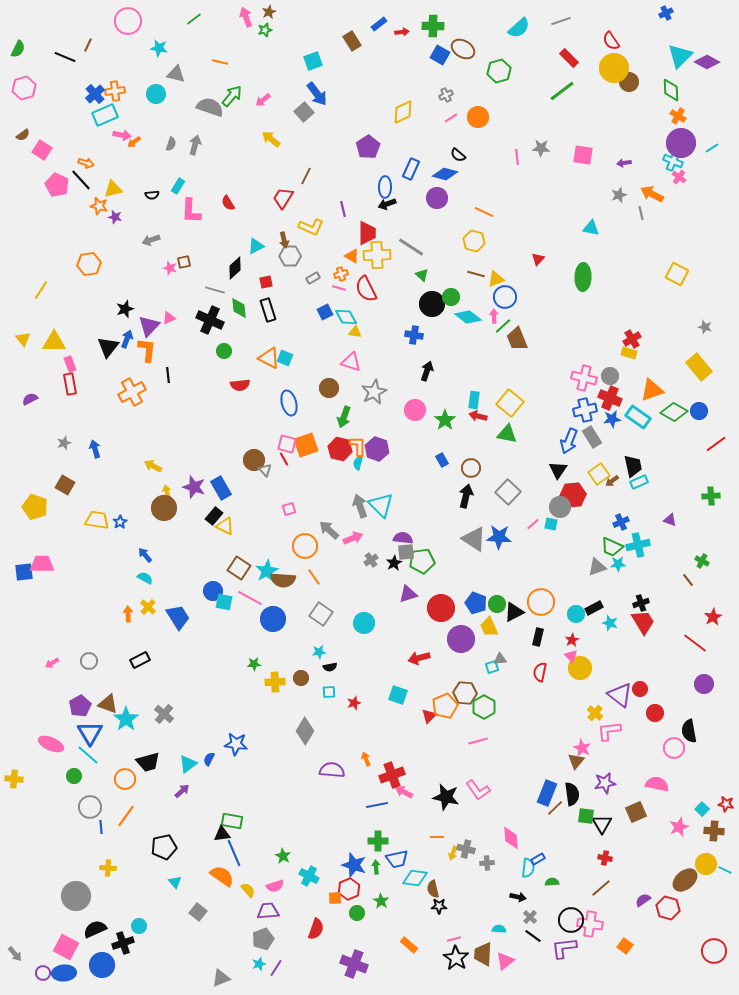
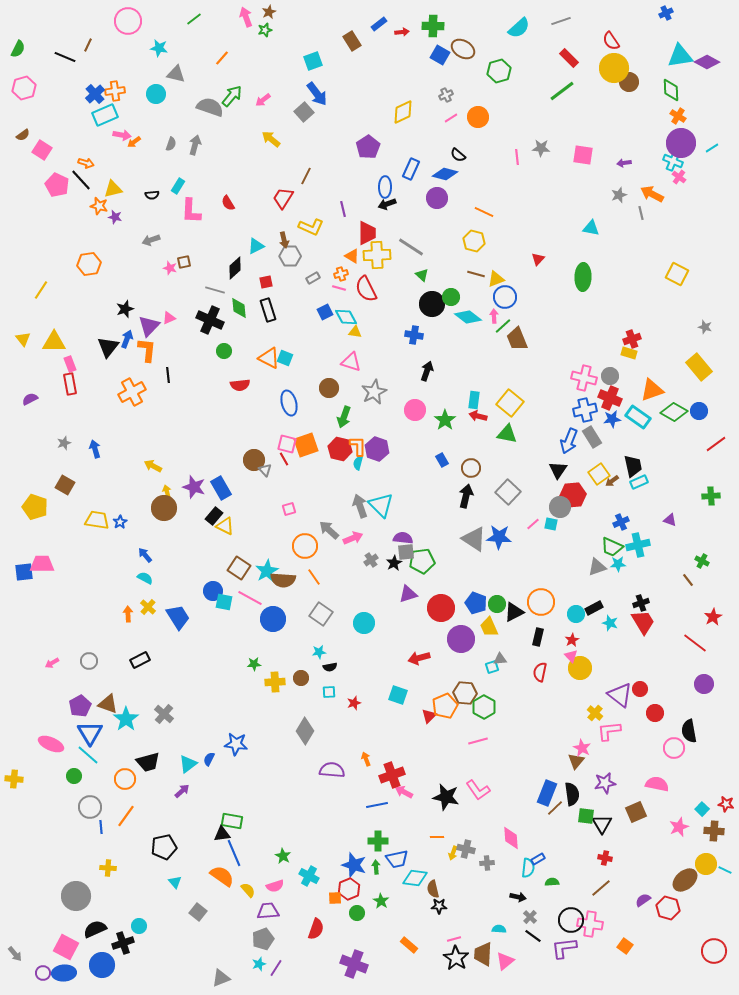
cyan triangle at (680, 56): rotated 36 degrees clockwise
orange line at (220, 62): moved 2 px right, 4 px up; rotated 63 degrees counterclockwise
red cross at (632, 339): rotated 12 degrees clockwise
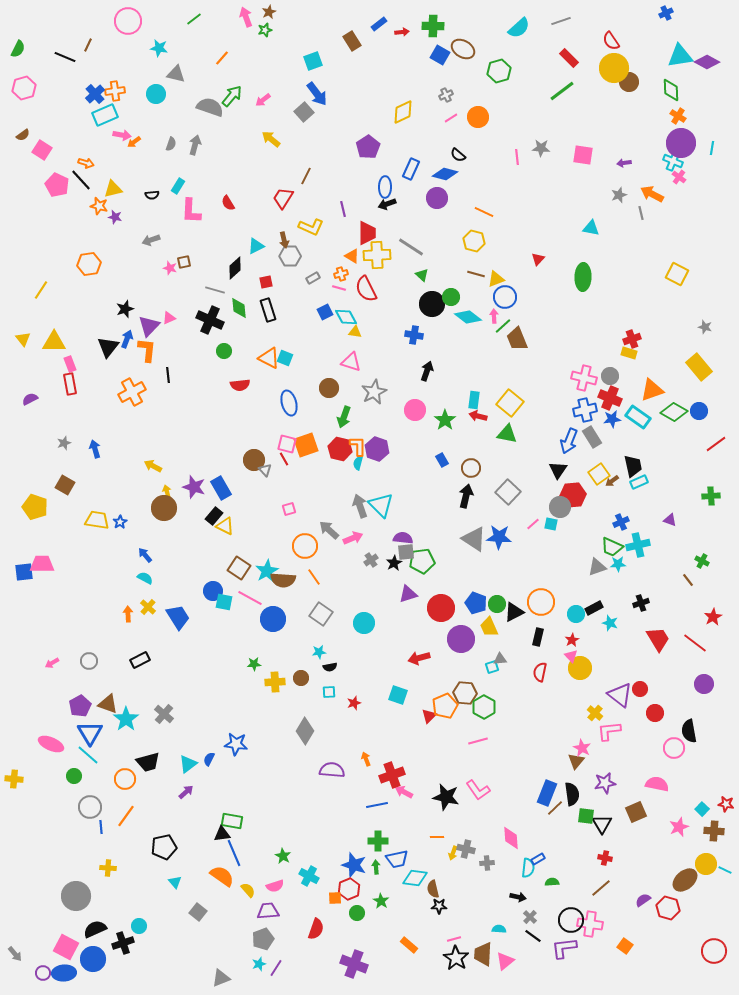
cyan line at (712, 148): rotated 48 degrees counterclockwise
red trapezoid at (643, 622): moved 15 px right, 17 px down
purple arrow at (182, 791): moved 4 px right, 1 px down
blue circle at (102, 965): moved 9 px left, 6 px up
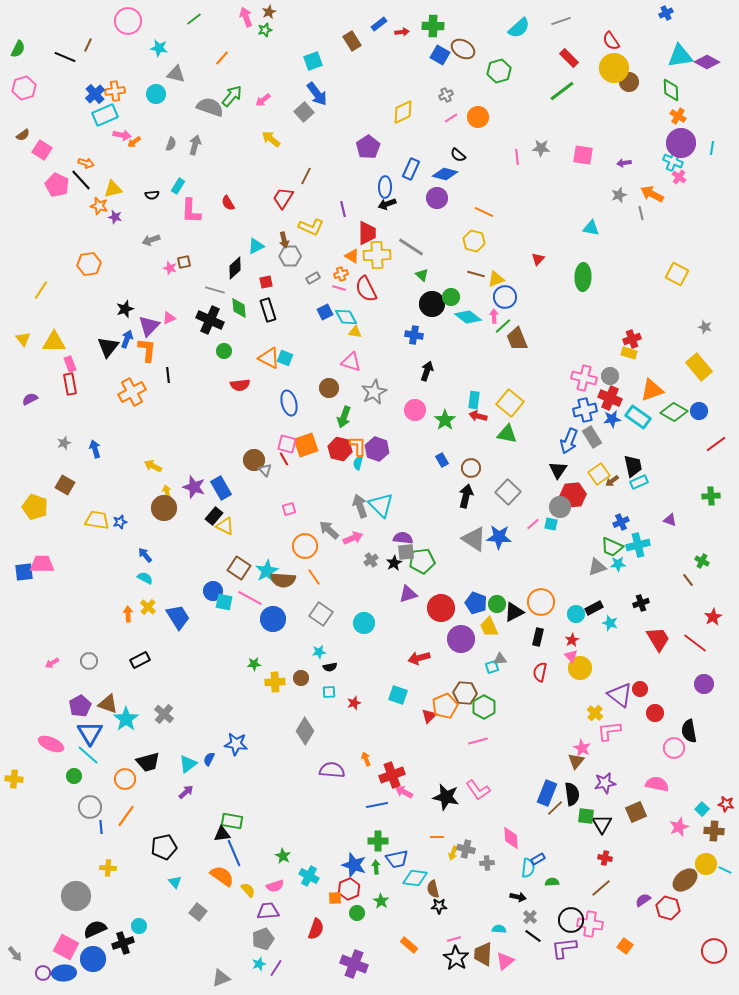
blue star at (120, 522): rotated 16 degrees clockwise
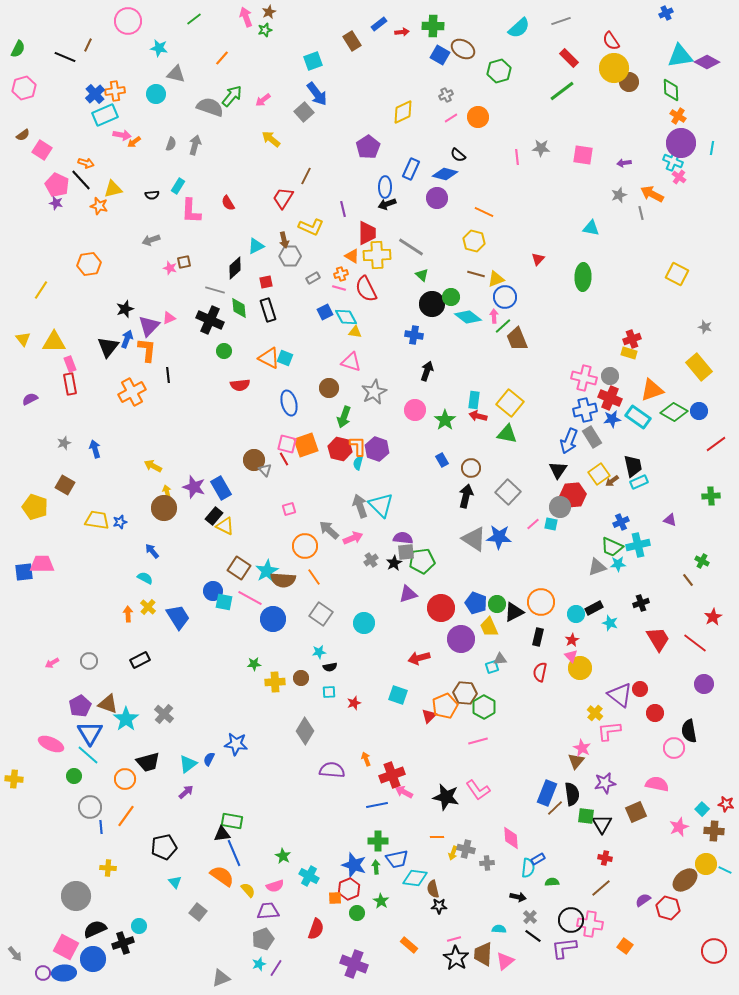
purple star at (115, 217): moved 59 px left, 14 px up
blue arrow at (145, 555): moved 7 px right, 4 px up
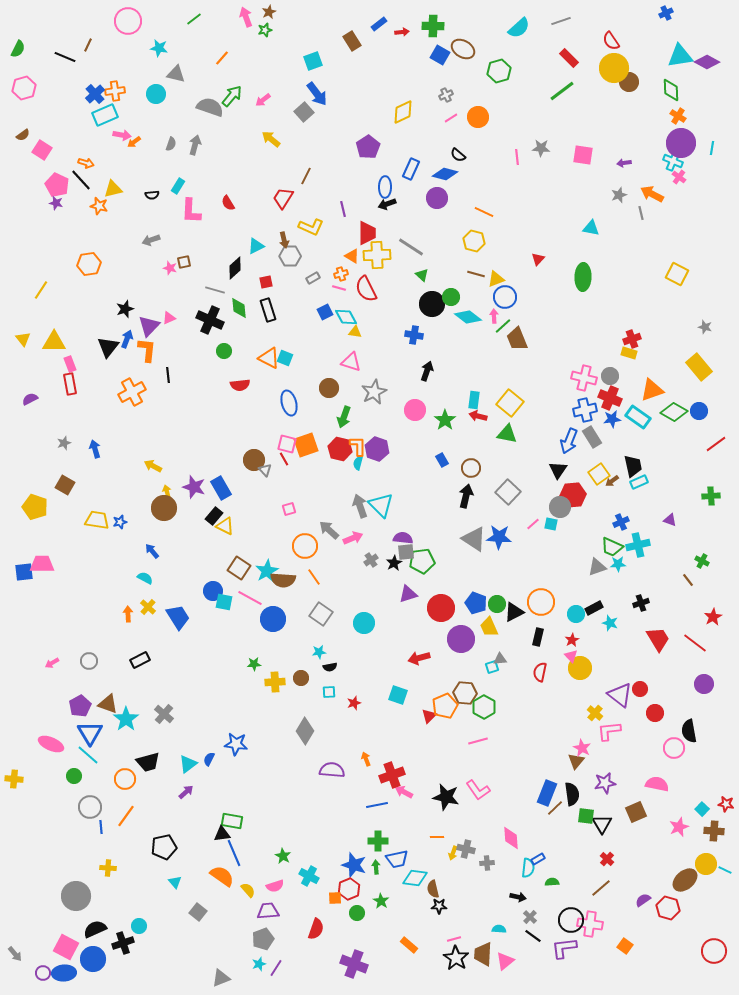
red cross at (605, 858): moved 2 px right, 1 px down; rotated 32 degrees clockwise
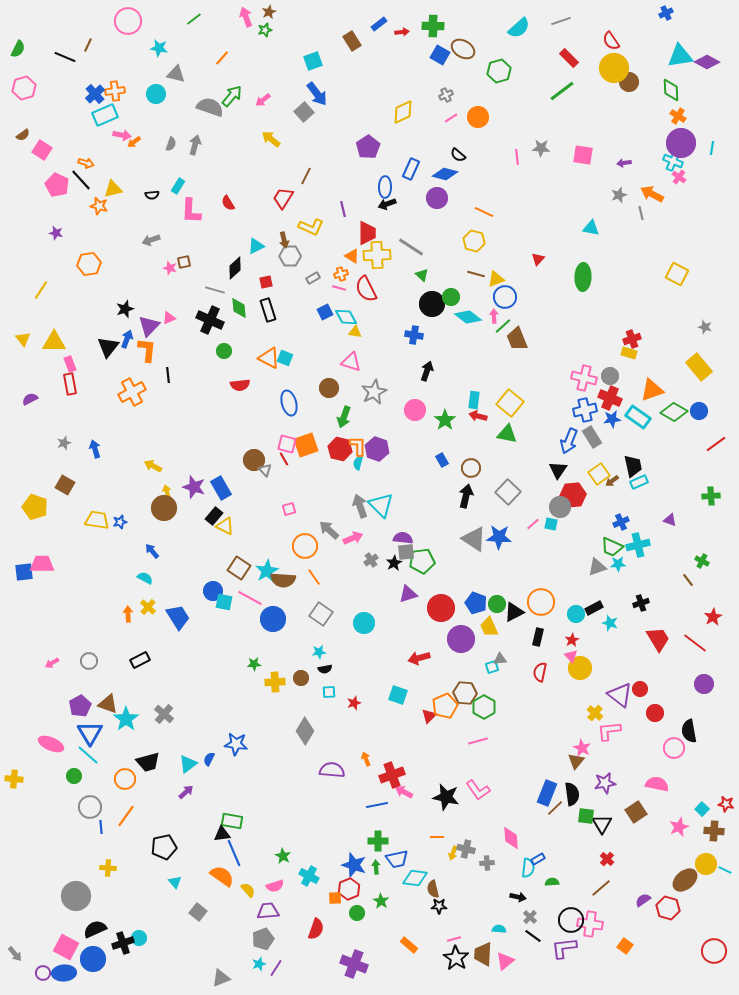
purple star at (56, 203): moved 30 px down
black semicircle at (330, 667): moved 5 px left, 2 px down
brown square at (636, 812): rotated 10 degrees counterclockwise
cyan circle at (139, 926): moved 12 px down
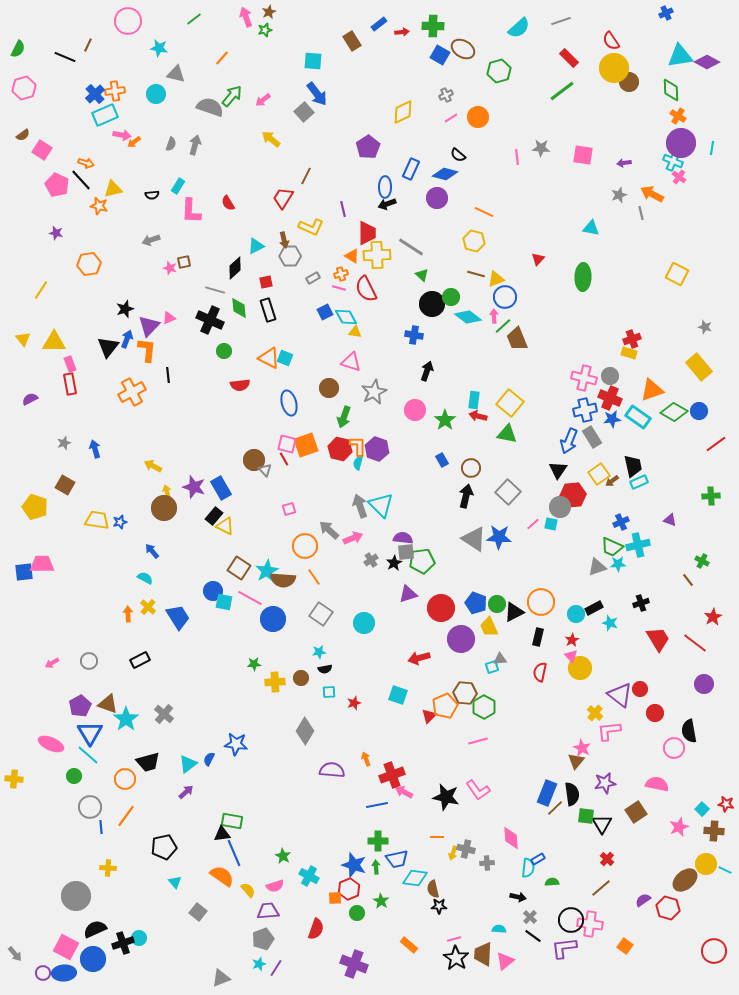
cyan square at (313, 61): rotated 24 degrees clockwise
